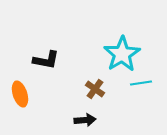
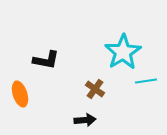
cyan star: moved 1 px right, 2 px up
cyan line: moved 5 px right, 2 px up
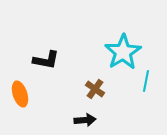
cyan line: rotated 70 degrees counterclockwise
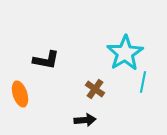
cyan star: moved 2 px right, 1 px down
cyan line: moved 3 px left, 1 px down
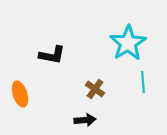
cyan star: moved 3 px right, 10 px up
black L-shape: moved 6 px right, 5 px up
cyan line: rotated 15 degrees counterclockwise
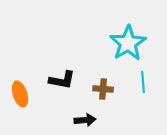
black L-shape: moved 10 px right, 25 px down
brown cross: moved 8 px right; rotated 30 degrees counterclockwise
